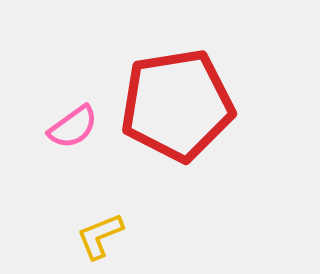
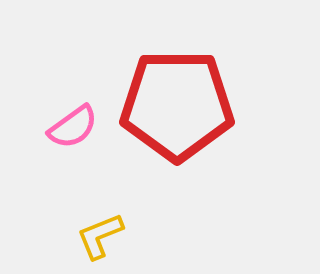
red pentagon: rotated 9 degrees clockwise
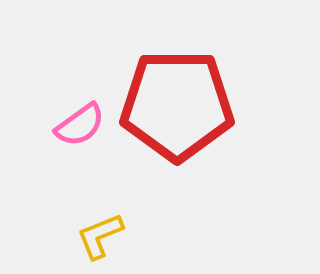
pink semicircle: moved 7 px right, 2 px up
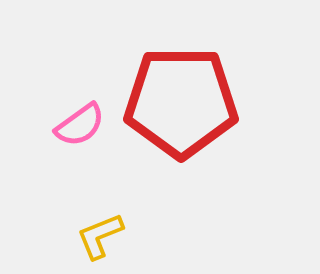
red pentagon: moved 4 px right, 3 px up
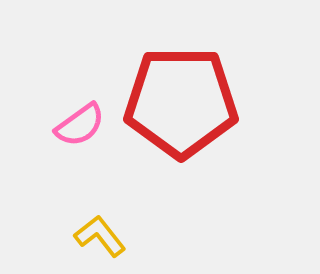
yellow L-shape: rotated 74 degrees clockwise
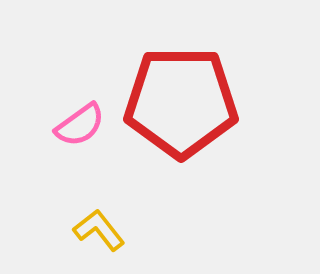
yellow L-shape: moved 1 px left, 6 px up
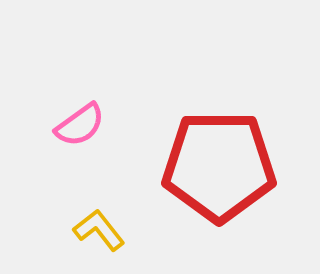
red pentagon: moved 38 px right, 64 px down
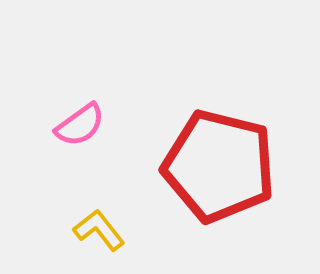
red pentagon: rotated 14 degrees clockwise
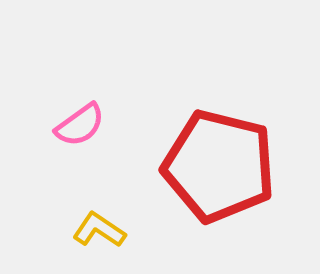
yellow L-shape: rotated 18 degrees counterclockwise
